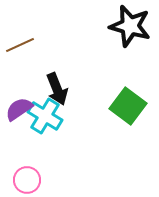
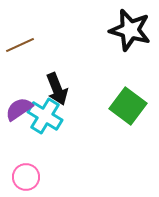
black star: moved 4 px down
pink circle: moved 1 px left, 3 px up
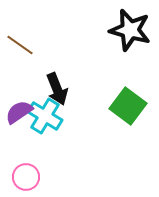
brown line: rotated 60 degrees clockwise
purple semicircle: moved 3 px down
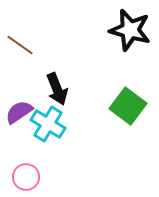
cyan cross: moved 3 px right, 8 px down
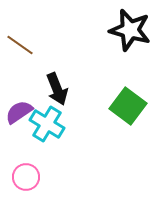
cyan cross: moved 1 px left
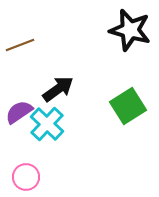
brown line: rotated 56 degrees counterclockwise
black arrow: moved 1 px right; rotated 104 degrees counterclockwise
green square: rotated 21 degrees clockwise
cyan cross: rotated 12 degrees clockwise
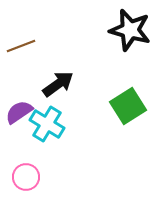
brown line: moved 1 px right, 1 px down
black arrow: moved 5 px up
cyan cross: rotated 12 degrees counterclockwise
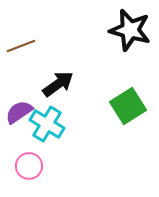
pink circle: moved 3 px right, 11 px up
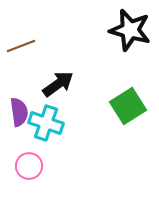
purple semicircle: rotated 116 degrees clockwise
cyan cross: moved 1 px left, 1 px up; rotated 12 degrees counterclockwise
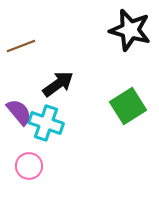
purple semicircle: rotated 32 degrees counterclockwise
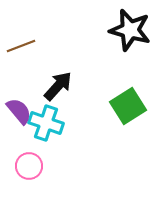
black arrow: moved 2 px down; rotated 12 degrees counterclockwise
purple semicircle: moved 1 px up
